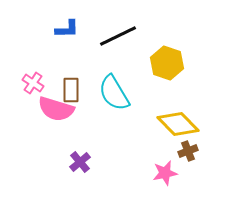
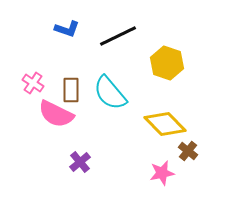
blue L-shape: rotated 20 degrees clockwise
cyan semicircle: moved 4 px left; rotated 9 degrees counterclockwise
pink semicircle: moved 5 px down; rotated 9 degrees clockwise
yellow diamond: moved 13 px left
brown cross: rotated 30 degrees counterclockwise
pink star: moved 3 px left
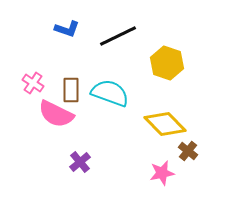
cyan semicircle: rotated 150 degrees clockwise
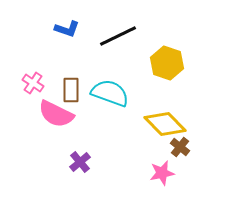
brown cross: moved 8 px left, 4 px up
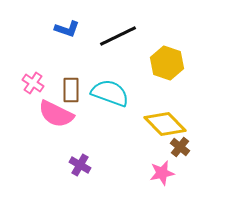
purple cross: moved 3 px down; rotated 20 degrees counterclockwise
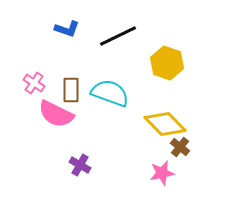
pink cross: moved 1 px right
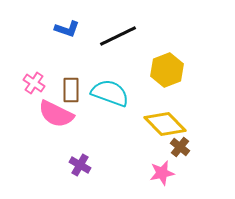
yellow hexagon: moved 7 px down; rotated 20 degrees clockwise
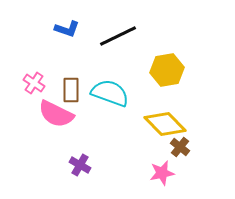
yellow hexagon: rotated 12 degrees clockwise
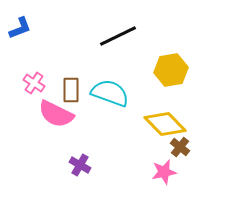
blue L-shape: moved 47 px left, 1 px up; rotated 40 degrees counterclockwise
yellow hexagon: moved 4 px right
pink star: moved 2 px right, 1 px up
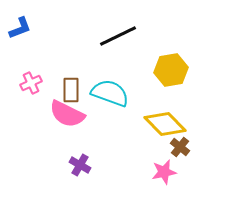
pink cross: moved 3 px left; rotated 30 degrees clockwise
pink semicircle: moved 11 px right
